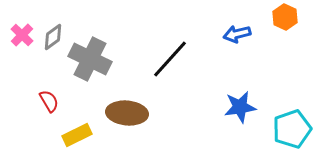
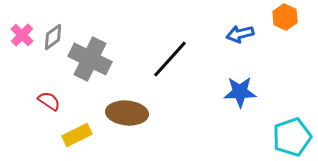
blue arrow: moved 3 px right
red semicircle: rotated 25 degrees counterclockwise
blue star: moved 15 px up; rotated 8 degrees clockwise
cyan pentagon: moved 8 px down
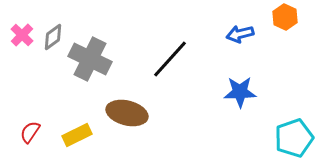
red semicircle: moved 19 px left, 31 px down; rotated 90 degrees counterclockwise
brown ellipse: rotated 9 degrees clockwise
cyan pentagon: moved 2 px right, 1 px down
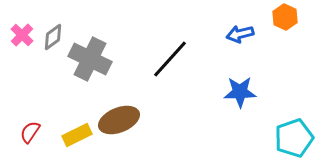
brown ellipse: moved 8 px left, 7 px down; rotated 36 degrees counterclockwise
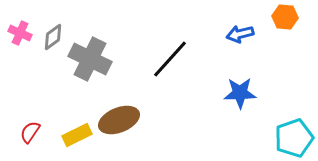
orange hexagon: rotated 20 degrees counterclockwise
pink cross: moved 2 px left, 2 px up; rotated 20 degrees counterclockwise
blue star: moved 1 px down
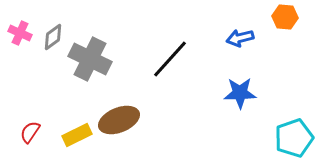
blue arrow: moved 4 px down
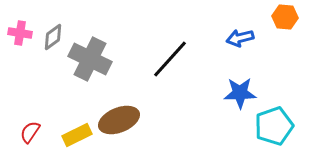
pink cross: rotated 15 degrees counterclockwise
cyan pentagon: moved 20 px left, 12 px up
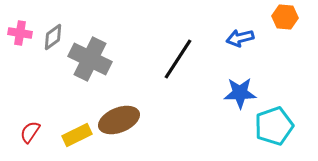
black line: moved 8 px right; rotated 9 degrees counterclockwise
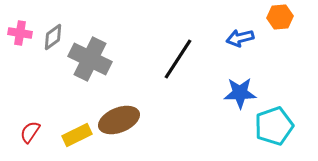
orange hexagon: moved 5 px left; rotated 10 degrees counterclockwise
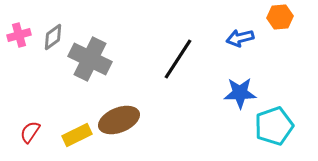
pink cross: moved 1 px left, 2 px down; rotated 25 degrees counterclockwise
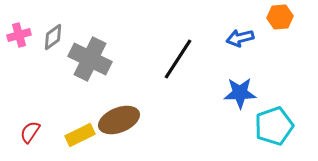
yellow rectangle: moved 3 px right
